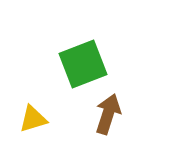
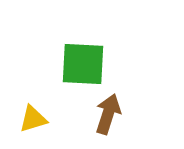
green square: rotated 24 degrees clockwise
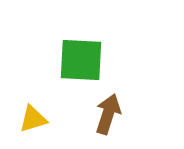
green square: moved 2 px left, 4 px up
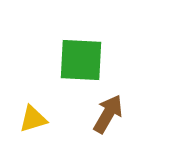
brown arrow: rotated 12 degrees clockwise
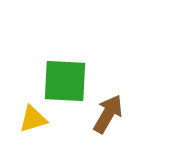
green square: moved 16 px left, 21 px down
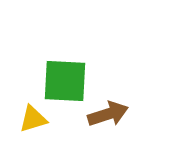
brown arrow: rotated 42 degrees clockwise
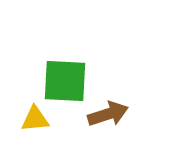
yellow triangle: moved 2 px right; rotated 12 degrees clockwise
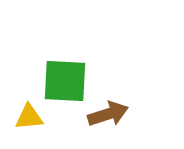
yellow triangle: moved 6 px left, 2 px up
